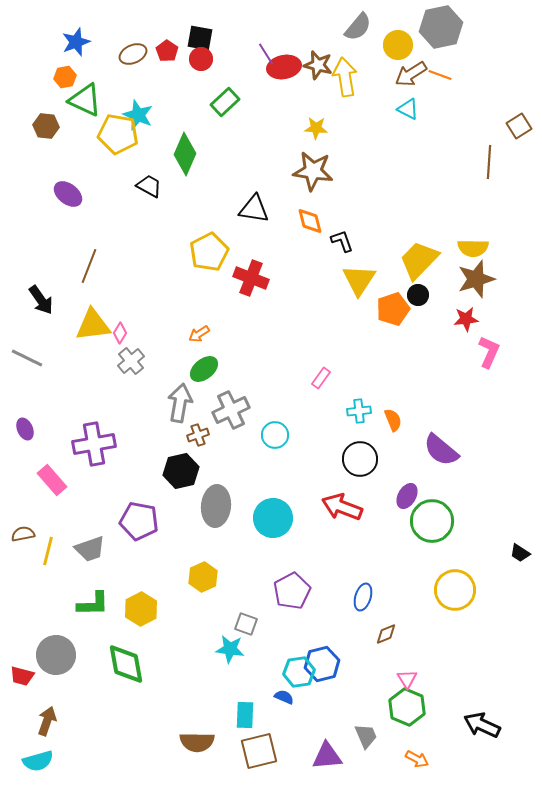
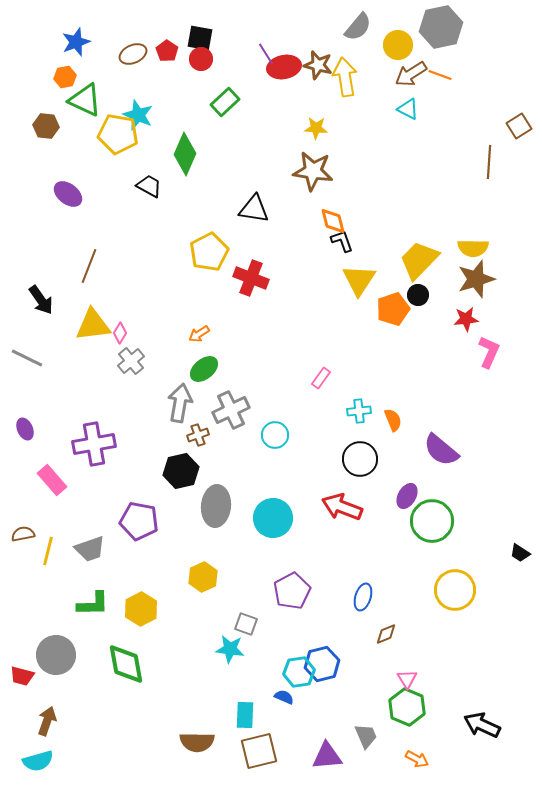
orange diamond at (310, 221): moved 23 px right
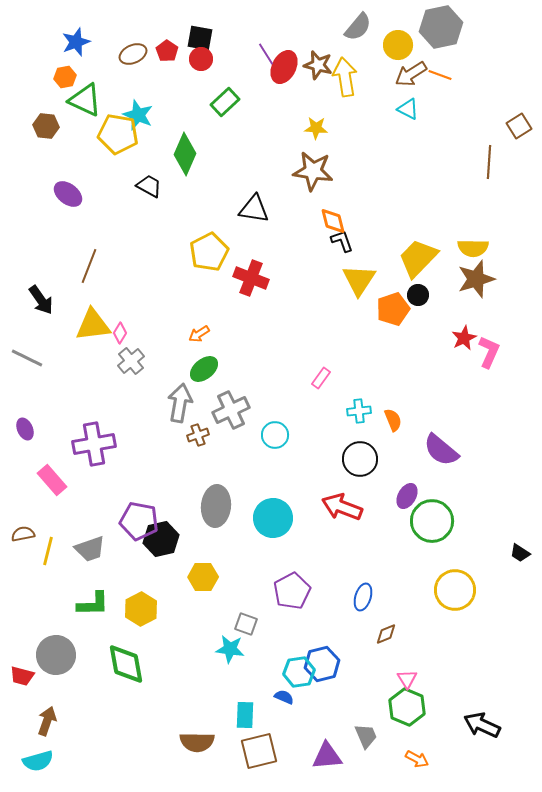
red ellipse at (284, 67): rotated 52 degrees counterclockwise
yellow trapezoid at (419, 260): moved 1 px left, 2 px up
red star at (466, 319): moved 2 px left, 19 px down; rotated 20 degrees counterclockwise
black hexagon at (181, 471): moved 20 px left, 68 px down
yellow hexagon at (203, 577): rotated 24 degrees clockwise
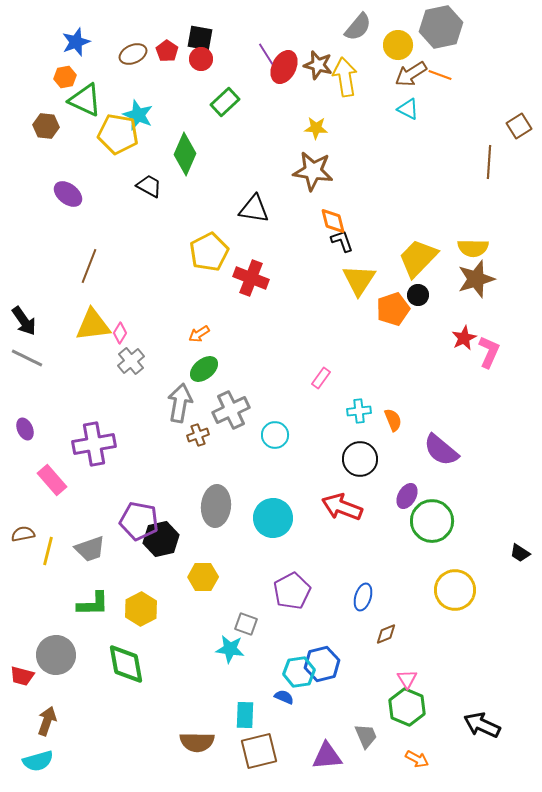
black arrow at (41, 300): moved 17 px left, 21 px down
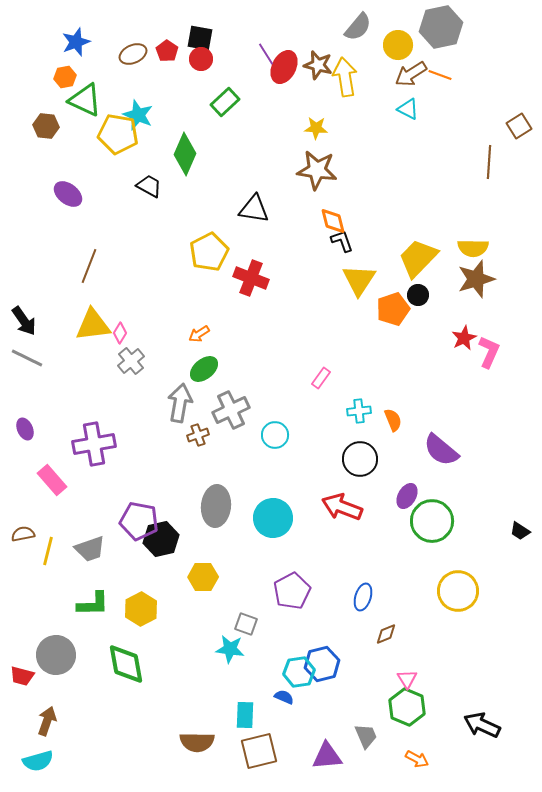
brown star at (313, 171): moved 4 px right, 1 px up
black trapezoid at (520, 553): moved 22 px up
yellow circle at (455, 590): moved 3 px right, 1 px down
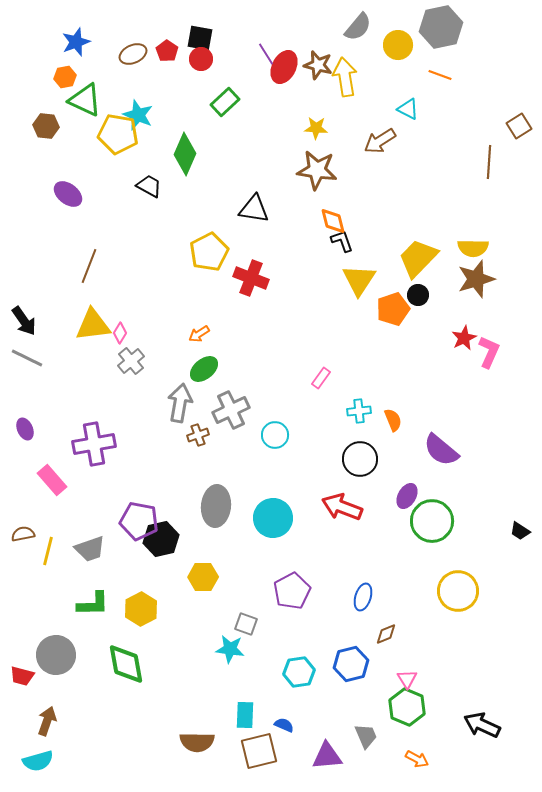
brown arrow at (411, 74): moved 31 px left, 67 px down
blue hexagon at (322, 664): moved 29 px right
blue semicircle at (284, 697): moved 28 px down
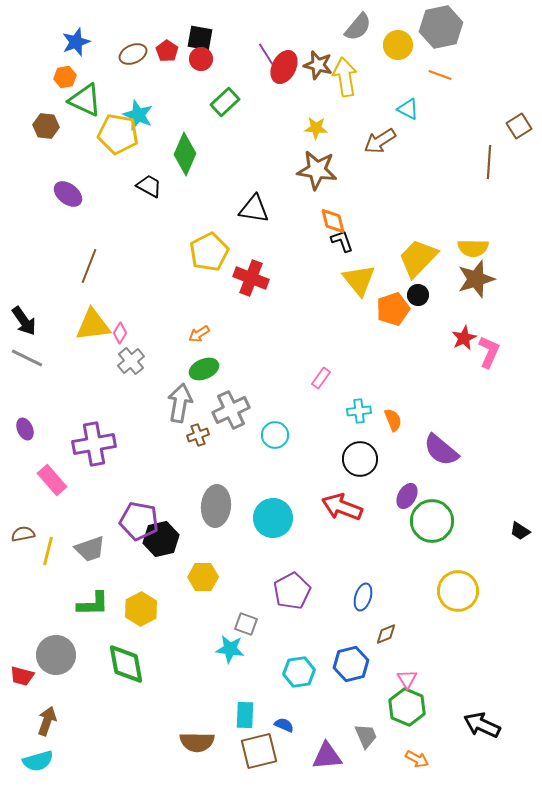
yellow triangle at (359, 280): rotated 12 degrees counterclockwise
green ellipse at (204, 369): rotated 16 degrees clockwise
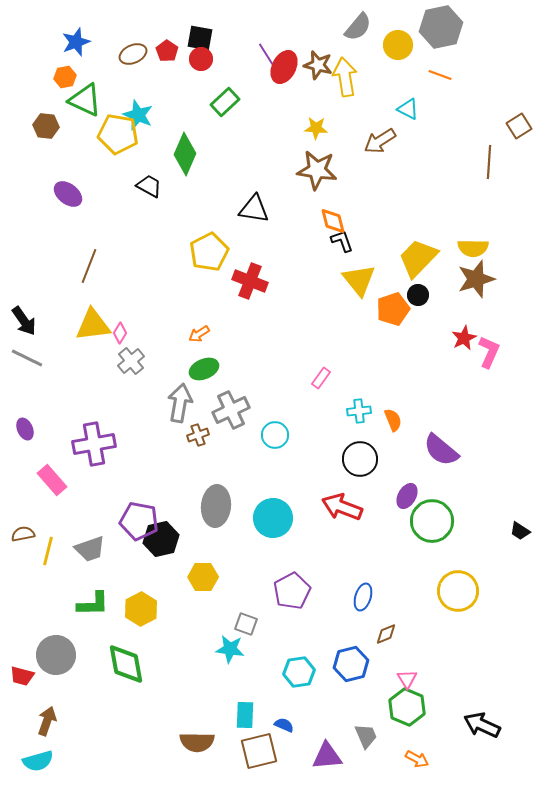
red cross at (251, 278): moved 1 px left, 3 px down
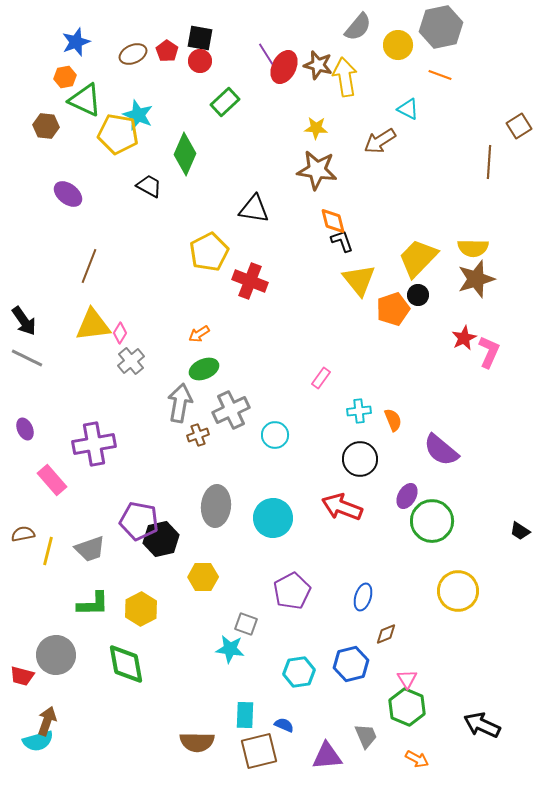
red circle at (201, 59): moved 1 px left, 2 px down
cyan semicircle at (38, 761): moved 20 px up
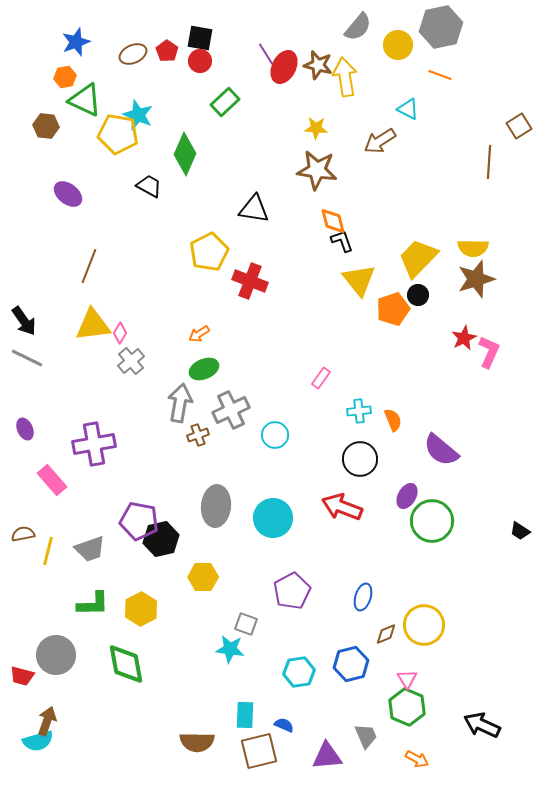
yellow circle at (458, 591): moved 34 px left, 34 px down
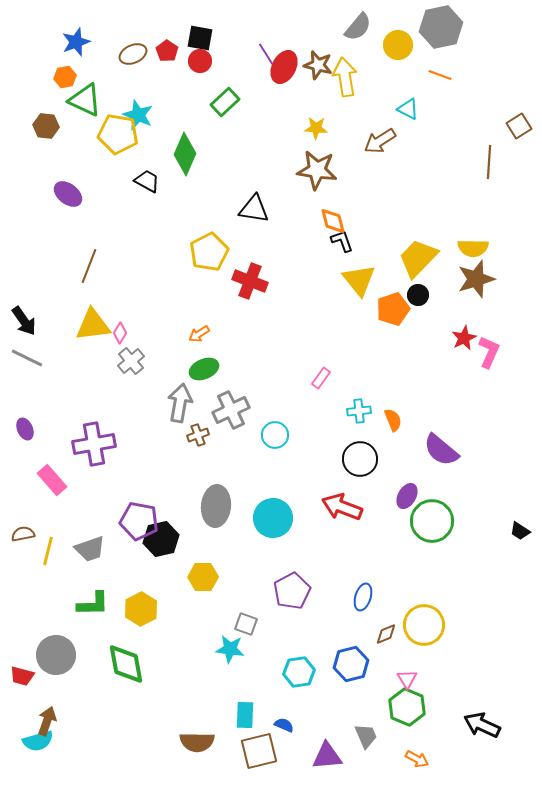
black trapezoid at (149, 186): moved 2 px left, 5 px up
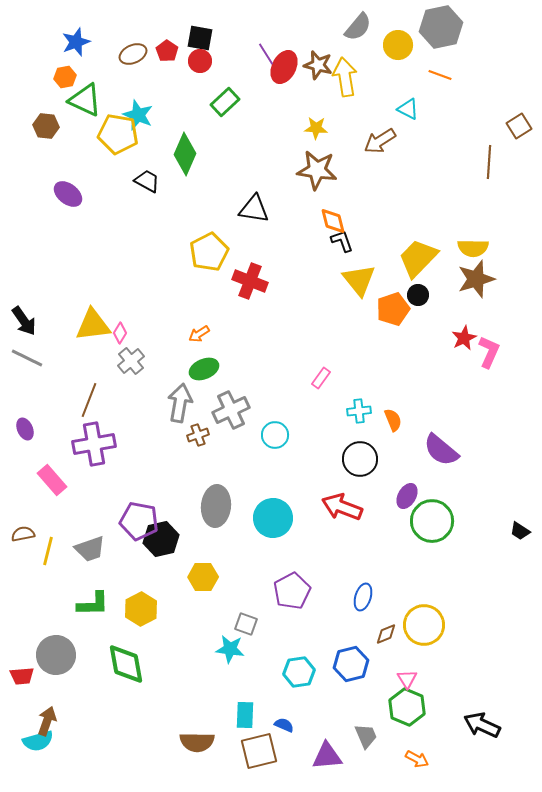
brown line at (89, 266): moved 134 px down
red trapezoid at (22, 676): rotated 20 degrees counterclockwise
